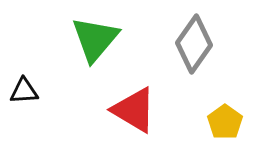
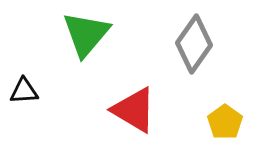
green triangle: moved 9 px left, 5 px up
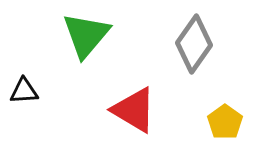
green triangle: moved 1 px down
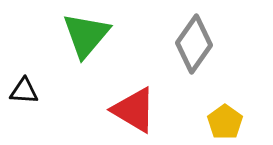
black triangle: rotated 8 degrees clockwise
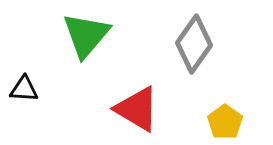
black triangle: moved 2 px up
red triangle: moved 3 px right, 1 px up
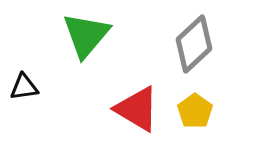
gray diamond: rotated 12 degrees clockwise
black triangle: moved 2 px up; rotated 12 degrees counterclockwise
yellow pentagon: moved 30 px left, 11 px up
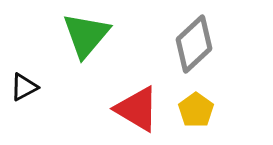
black triangle: rotated 20 degrees counterclockwise
yellow pentagon: moved 1 px right, 1 px up
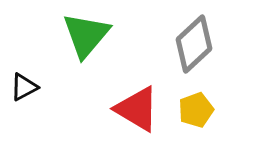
yellow pentagon: rotated 16 degrees clockwise
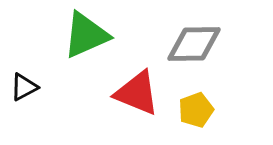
green triangle: rotated 26 degrees clockwise
gray diamond: rotated 42 degrees clockwise
red triangle: moved 16 px up; rotated 9 degrees counterclockwise
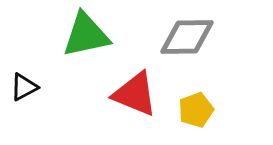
green triangle: rotated 12 degrees clockwise
gray diamond: moved 7 px left, 7 px up
red triangle: moved 2 px left, 1 px down
